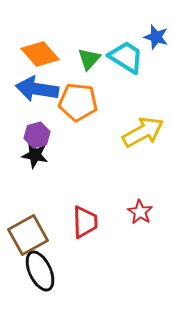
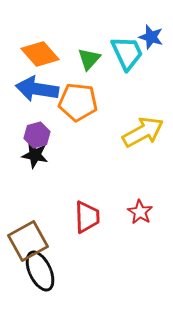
blue star: moved 5 px left
cyan trapezoid: moved 1 px right, 4 px up; rotated 33 degrees clockwise
red trapezoid: moved 2 px right, 5 px up
brown square: moved 6 px down
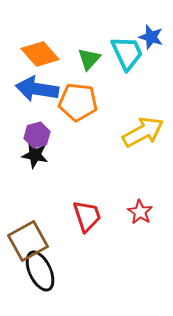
red trapezoid: moved 1 px up; rotated 16 degrees counterclockwise
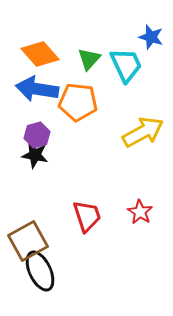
cyan trapezoid: moved 1 px left, 12 px down
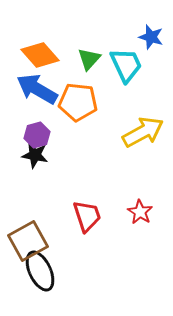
orange diamond: moved 1 px down
blue arrow: rotated 21 degrees clockwise
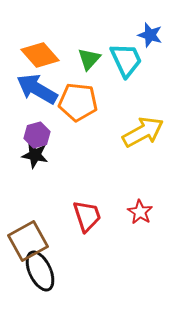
blue star: moved 1 px left, 2 px up
cyan trapezoid: moved 5 px up
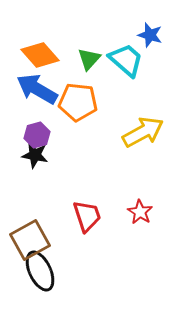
cyan trapezoid: rotated 24 degrees counterclockwise
brown square: moved 2 px right, 1 px up
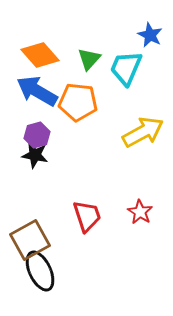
blue star: rotated 10 degrees clockwise
cyan trapezoid: moved 8 px down; rotated 108 degrees counterclockwise
blue arrow: moved 2 px down
